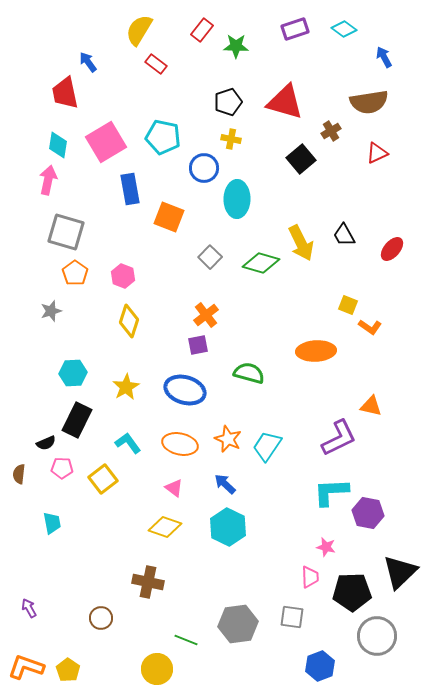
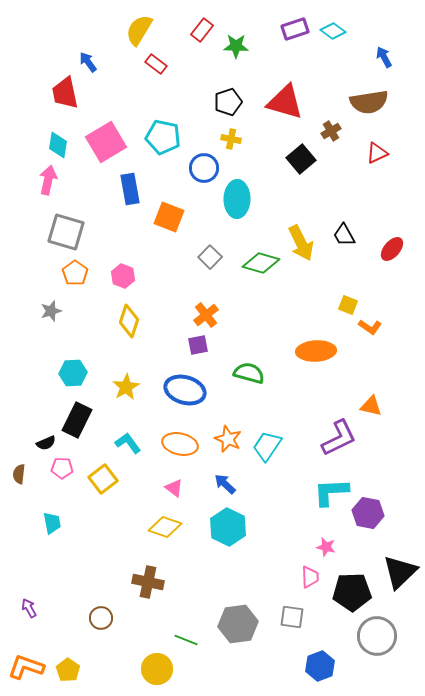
cyan diamond at (344, 29): moved 11 px left, 2 px down
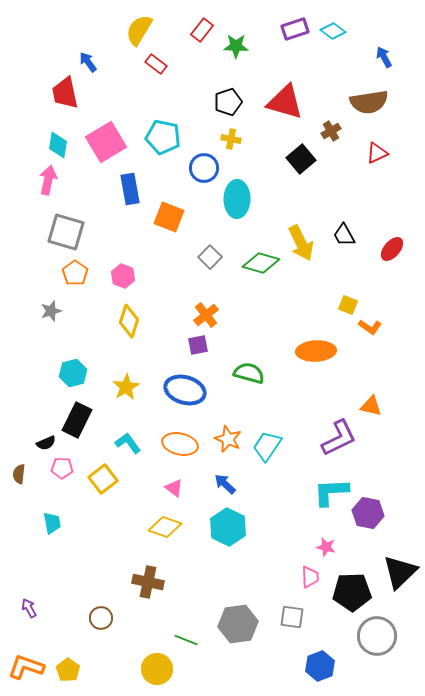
cyan hexagon at (73, 373): rotated 12 degrees counterclockwise
